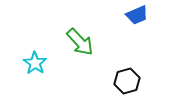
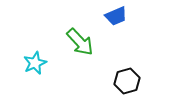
blue trapezoid: moved 21 px left, 1 px down
cyan star: rotated 15 degrees clockwise
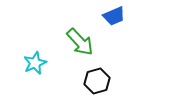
blue trapezoid: moved 2 px left
black hexagon: moved 30 px left
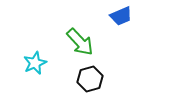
blue trapezoid: moved 7 px right
black hexagon: moved 7 px left, 2 px up
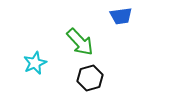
blue trapezoid: rotated 15 degrees clockwise
black hexagon: moved 1 px up
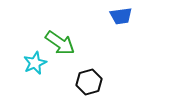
green arrow: moved 20 px left, 1 px down; rotated 12 degrees counterclockwise
black hexagon: moved 1 px left, 4 px down
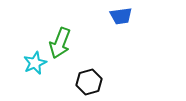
green arrow: rotated 76 degrees clockwise
